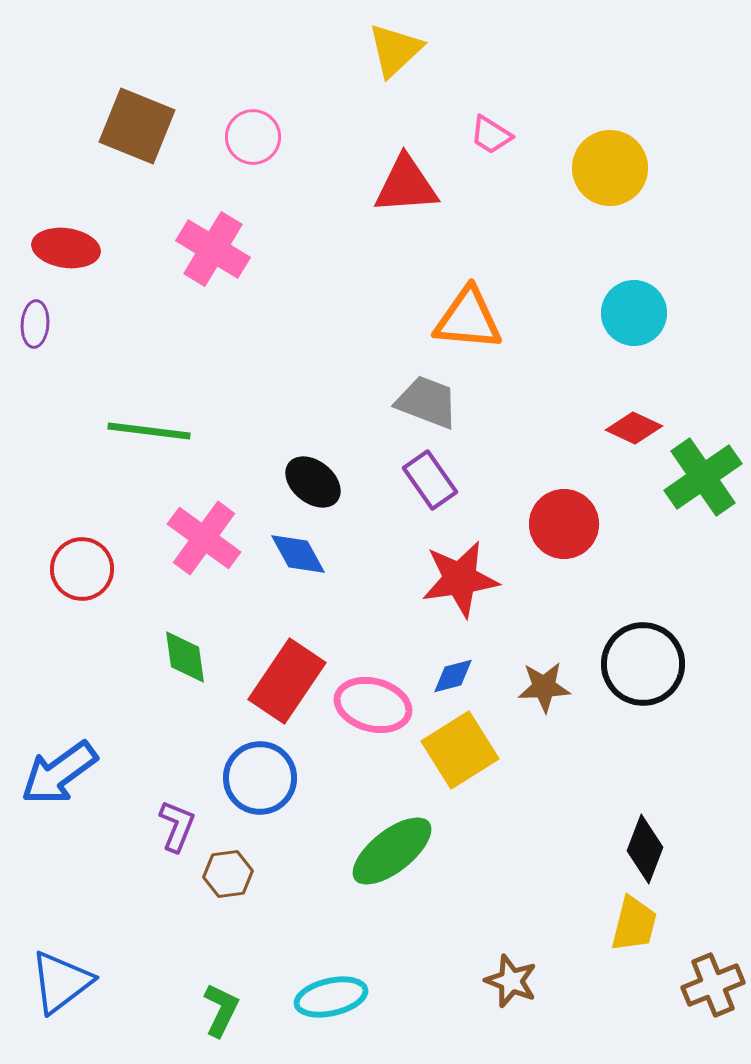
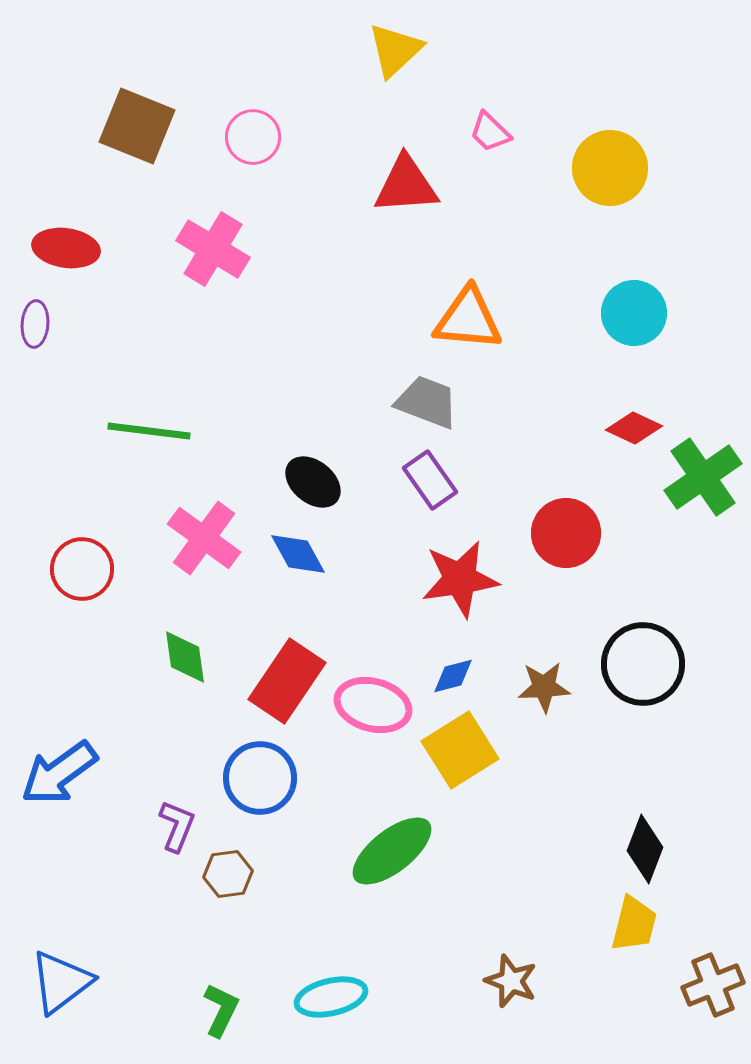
pink trapezoid at (491, 135): moved 1 px left, 3 px up; rotated 12 degrees clockwise
red circle at (564, 524): moved 2 px right, 9 px down
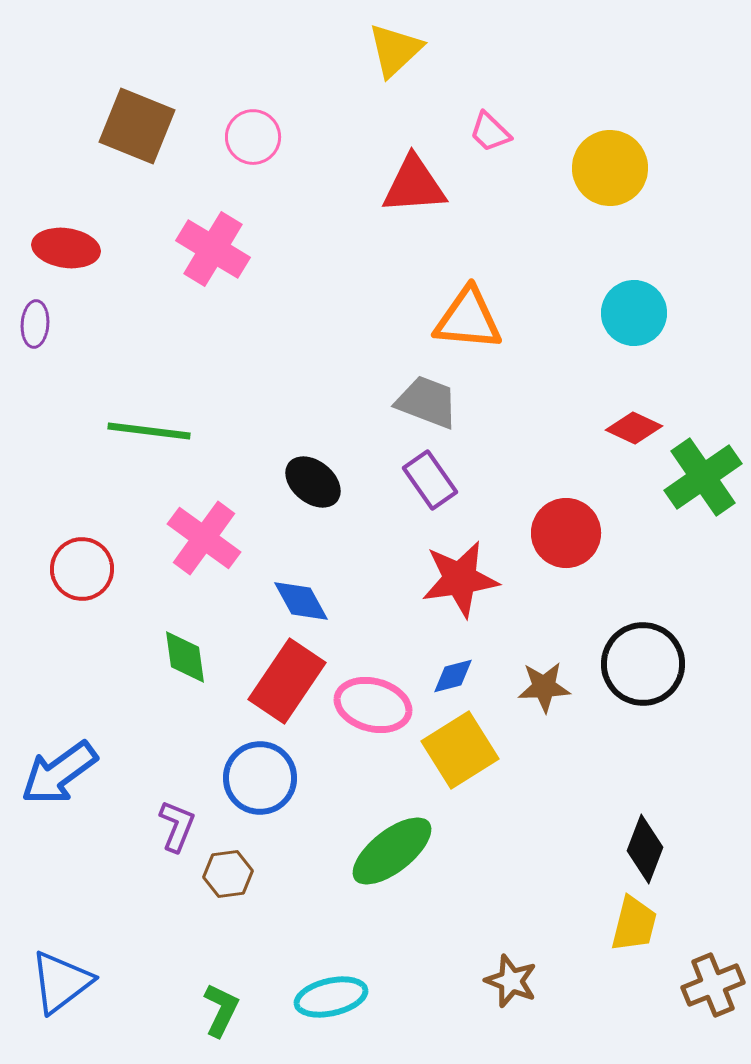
red triangle at (406, 185): moved 8 px right
blue diamond at (298, 554): moved 3 px right, 47 px down
